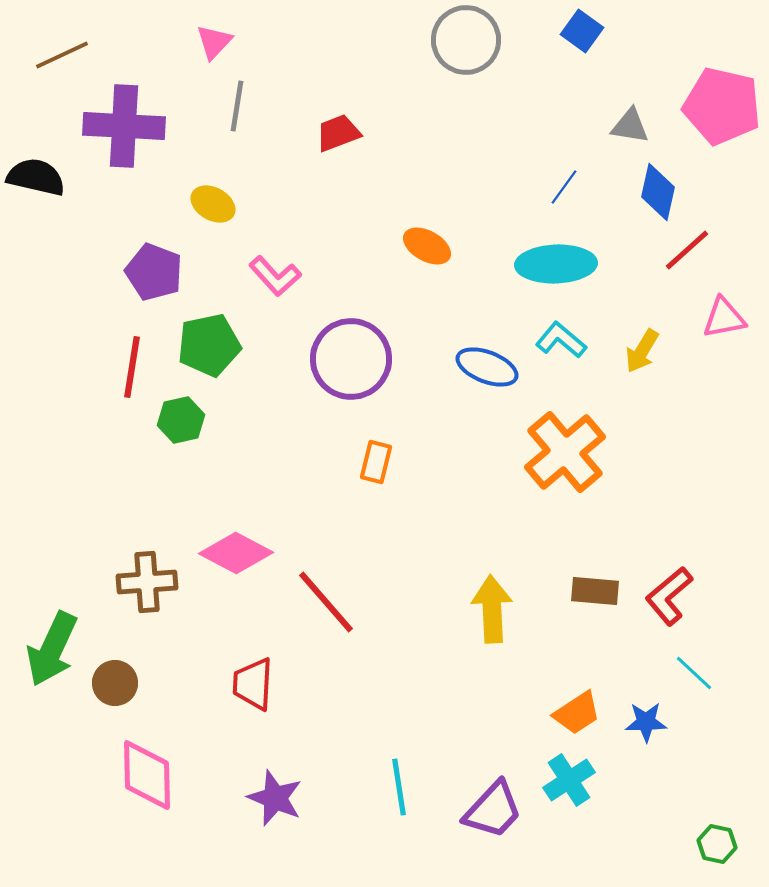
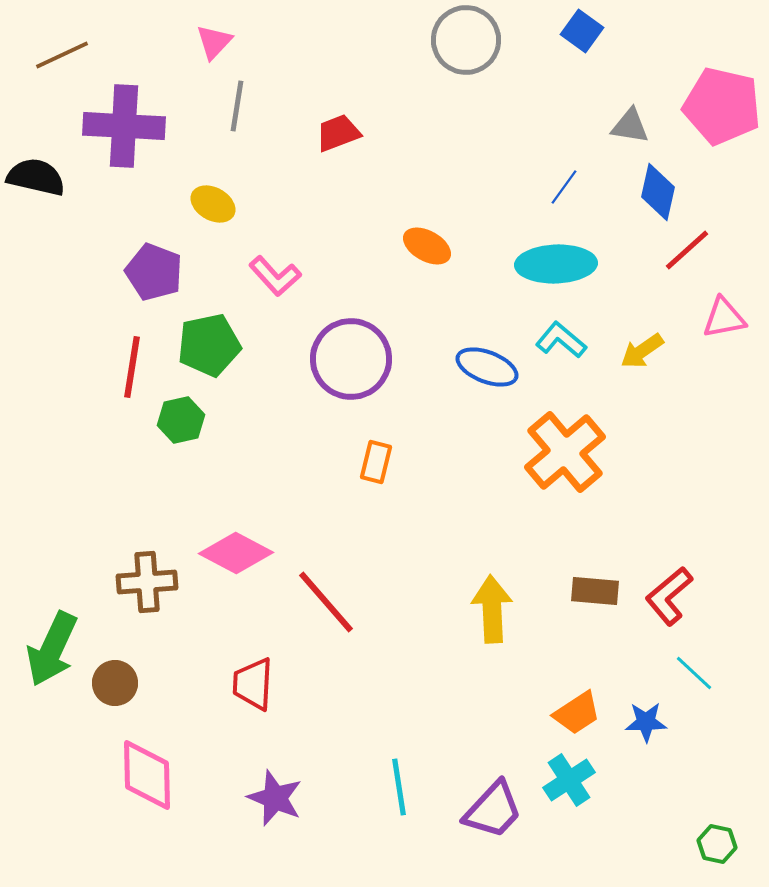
yellow arrow at (642, 351): rotated 24 degrees clockwise
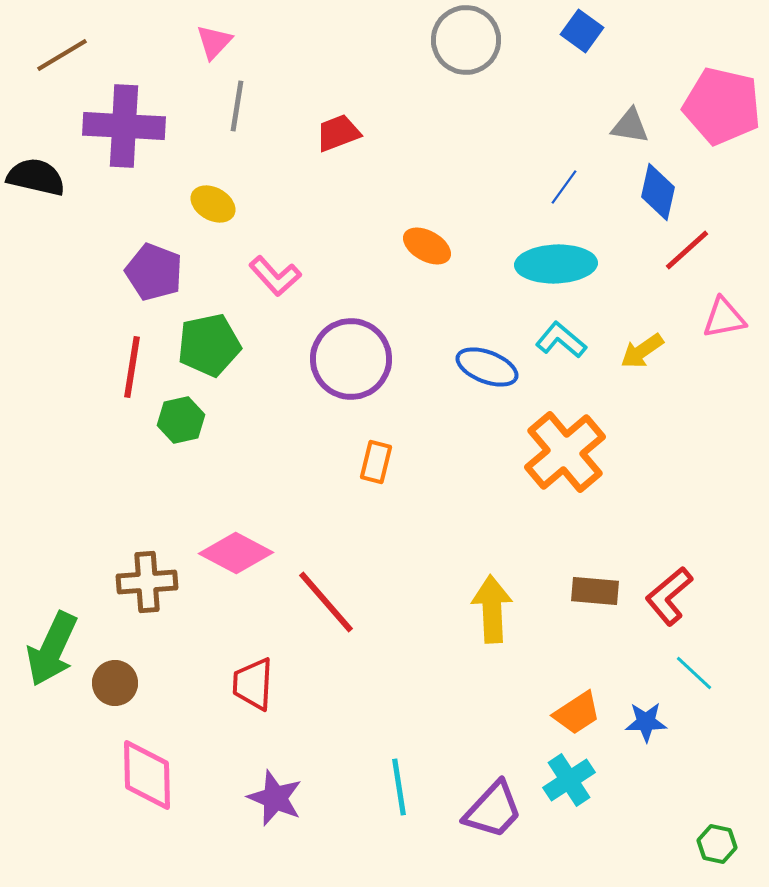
brown line at (62, 55): rotated 6 degrees counterclockwise
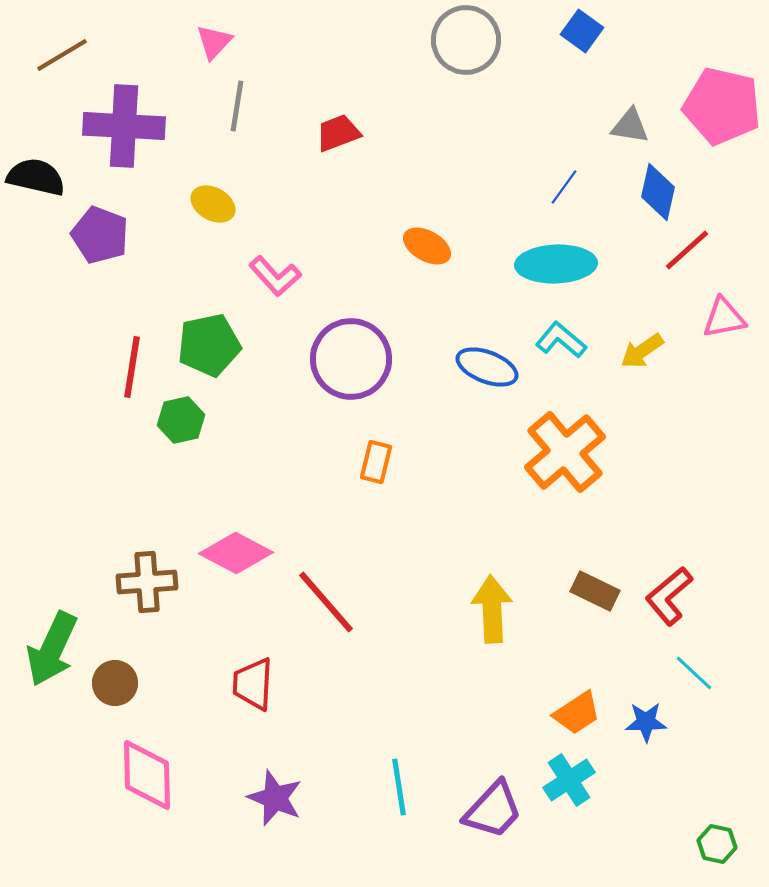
purple pentagon at (154, 272): moved 54 px left, 37 px up
brown rectangle at (595, 591): rotated 21 degrees clockwise
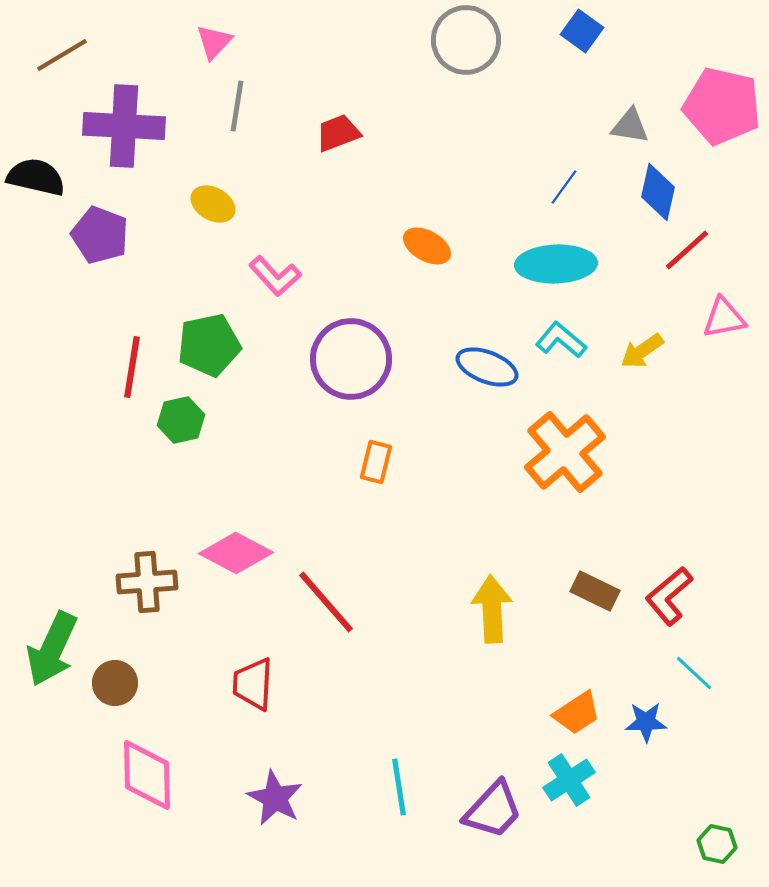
purple star at (275, 798): rotated 6 degrees clockwise
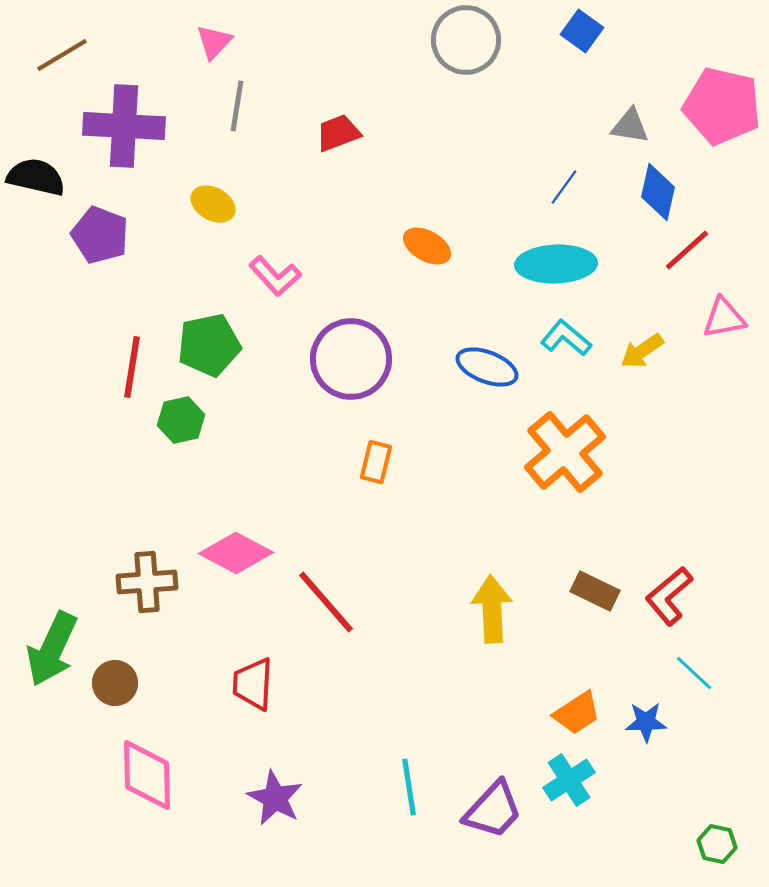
cyan L-shape at (561, 340): moved 5 px right, 2 px up
cyan line at (399, 787): moved 10 px right
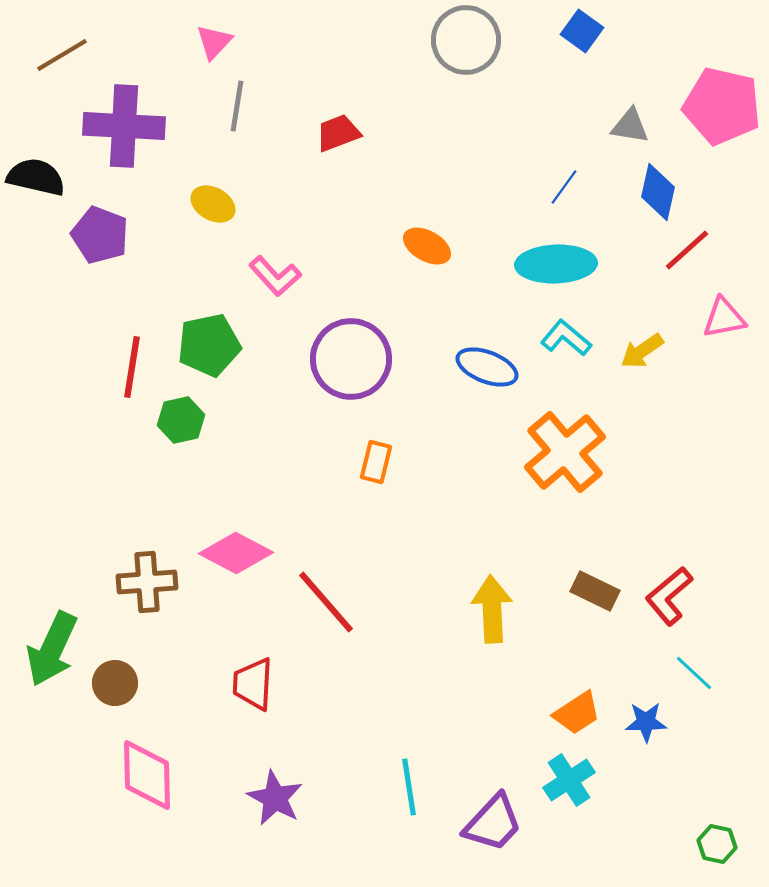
purple trapezoid at (493, 810): moved 13 px down
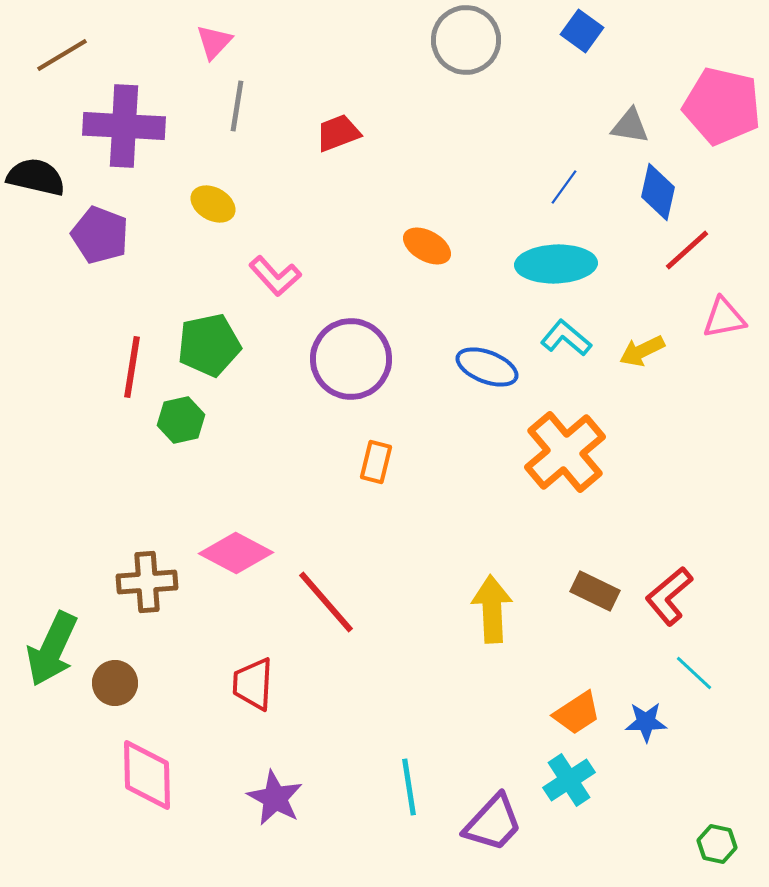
yellow arrow at (642, 351): rotated 9 degrees clockwise
